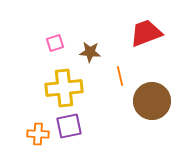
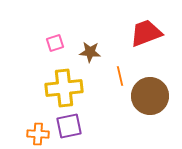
brown circle: moved 2 px left, 5 px up
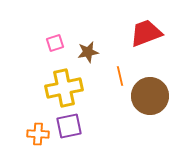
brown star: moved 2 px left; rotated 15 degrees counterclockwise
yellow cross: rotated 6 degrees counterclockwise
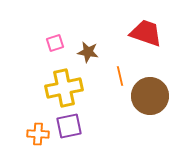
red trapezoid: rotated 40 degrees clockwise
brown star: rotated 20 degrees clockwise
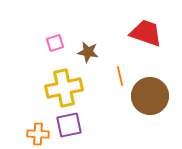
purple square: moved 1 px up
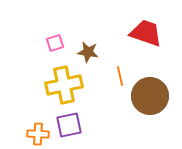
yellow cross: moved 3 px up
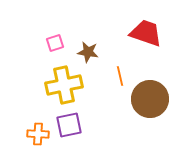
brown circle: moved 3 px down
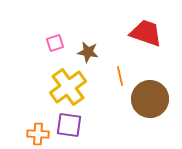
yellow cross: moved 4 px right, 2 px down; rotated 24 degrees counterclockwise
purple square: rotated 20 degrees clockwise
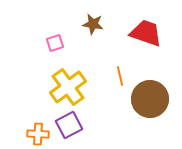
brown star: moved 5 px right, 28 px up
purple square: rotated 36 degrees counterclockwise
